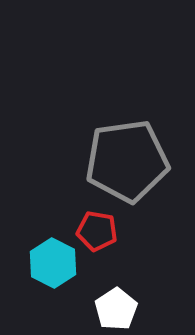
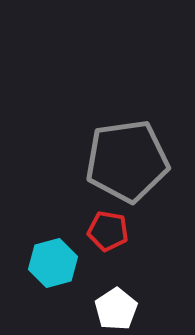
red pentagon: moved 11 px right
cyan hexagon: rotated 18 degrees clockwise
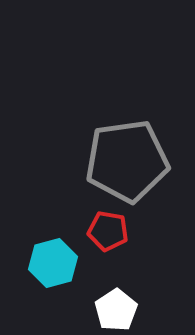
white pentagon: moved 1 px down
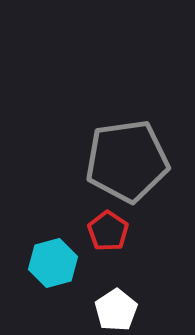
red pentagon: rotated 24 degrees clockwise
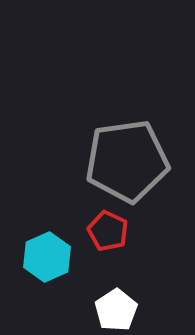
red pentagon: rotated 9 degrees counterclockwise
cyan hexagon: moved 6 px left, 6 px up; rotated 9 degrees counterclockwise
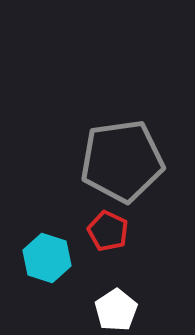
gray pentagon: moved 5 px left
cyan hexagon: moved 1 px down; rotated 18 degrees counterclockwise
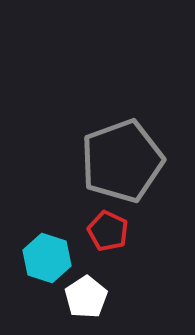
gray pentagon: rotated 12 degrees counterclockwise
white pentagon: moved 30 px left, 13 px up
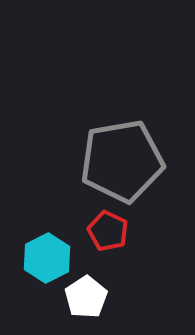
gray pentagon: rotated 10 degrees clockwise
cyan hexagon: rotated 15 degrees clockwise
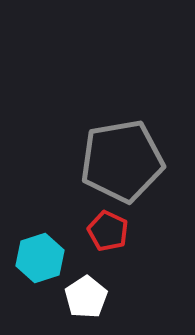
cyan hexagon: moved 7 px left; rotated 9 degrees clockwise
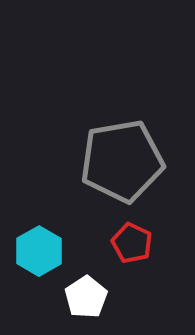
red pentagon: moved 24 px right, 12 px down
cyan hexagon: moved 1 px left, 7 px up; rotated 12 degrees counterclockwise
